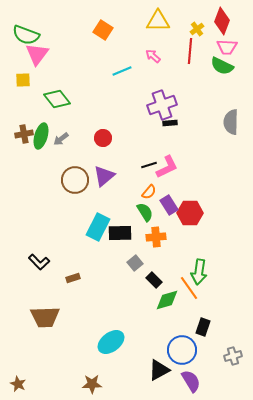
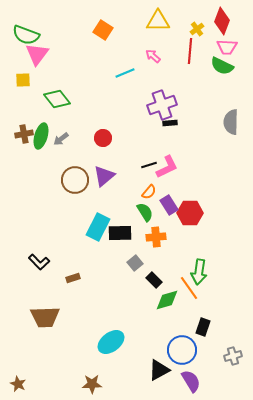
cyan line at (122, 71): moved 3 px right, 2 px down
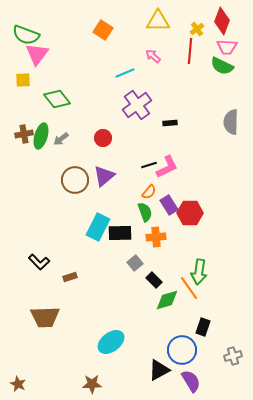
purple cross at (162, 105): moved 25 px left; rotated 16 degrees counterclockwise
green semicircle at (145, 212): rotated 12 degrees clockwise
brown rectangle at (73, 278): moved 3 px left, 1 px up
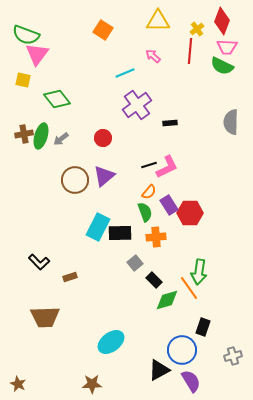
yellow square at (23, 80): rotated 14 degrees clockwise
